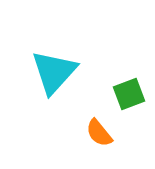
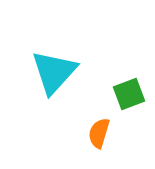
orange semicircle: rotated 56 degrees clockwise
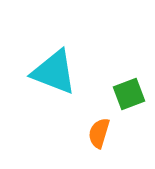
cyan triangle: rotated 51 degrees counterclockwise
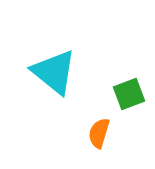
cyan triangle: rotated 18 degrees clockwise
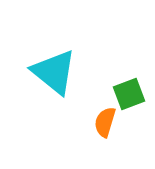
orange semicircle: moved 6 px right, 11 px up
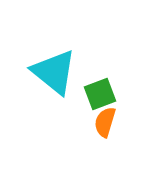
green square: moved 29 px left
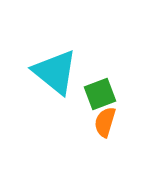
cyan triangle: moved 1 px right
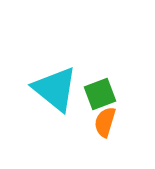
cyan triangle: moved 17 px down
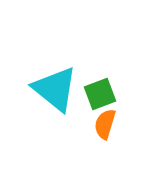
orange semicircle: moved 2 px down
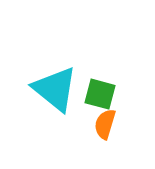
green square: rotated 36 degrees clockwise
